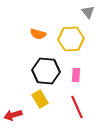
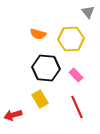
black hexagon: moved 3 px up
pink rectangle: rotated 48 degrees counterclockwise
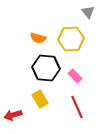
orange semicircle: moved 4 px down
pink rectangle: moved 1 px left, 1 px down
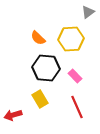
gray triangle: rotated 32 degrees clockwise
orange semicircle: rotated 28 degrees clockwise
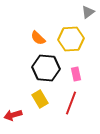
pink rectangle: moved 1 px right, 2 px up; rotated 32 degrees clockwise
red line: moved 6 px left, 4 px up; rotated 45 degrees clockwise
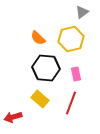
gray triangle: moved 6 px left
yellow hexagon: rotated 10 degrees counterclockwise
yellow rectangle: rotated 18 degrees counterclockwise
red arrow: moved 2 px down
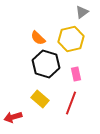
black hexagon: moved 4 px up; rotated 12 degrees clockwise
